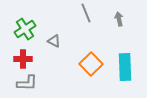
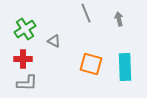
orange square: rotated 30 degrees counterclockwise
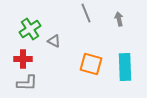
green cross: moved 5 px right
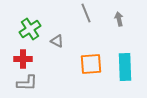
gray triangle: moved 3 px right
orange square: rotated 20 degrees counterclockwise
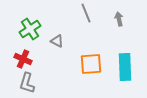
red cross: rotated 24 degrees clockwise
gray L-shape: rotated 105 degrees clockwise
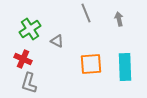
gray L-shape: moved 2 px right
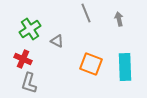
orange square: rotated 25 degrees clockwise
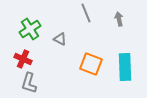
gray triangle: moved 3 px right, 2 px up
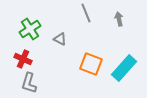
cyan rectangle: moved 1 px left, 1 px down; rotated 44 degrees clockwise
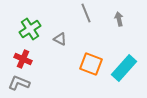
gray L-shape: moved 10 px left; rotated 95 degrees clockwise
